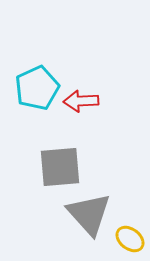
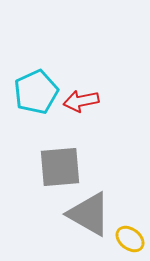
cyan pentagon: moved 1 px left, 4 px down
red arrow: rotated 8 degrees counterclockwise
gray triangle: rotated 18 degrees counterclockwise
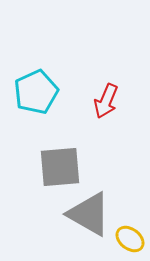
red arrow: moved 25 px right; rotated 56 degrees counterclockwise
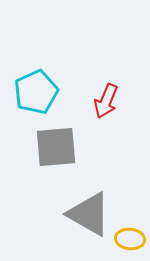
gray square: moved 4 px left, 20 px up
yellow ellipse: rotated 32 degrees counterclockwise
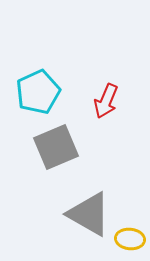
cyan pentagon: moved 2 px right
gray square: rotated 18 degrees counterclockwise
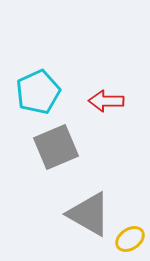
red arrow: rotated 68 degrees clockwise
yellow ellipse: rotated 40 degrees counterclockwise
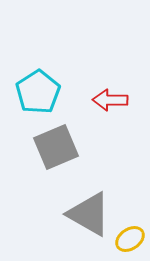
cyan pentagon: rotated 9 degrees counterclockwise
red arrow: moved 4 px right, 1 px up
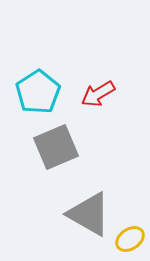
red arrow: moved 12 px left, 6 px up; rotated 32 degrees counterclockwise
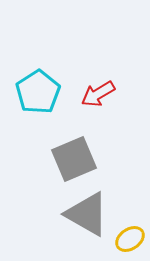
gray square: moved 18 px right, 12 px down
gray triangle: moved 2 px left
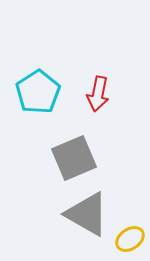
red arrow: rotated 48 degrees counterclockwise
gray square: moved 1 px up
